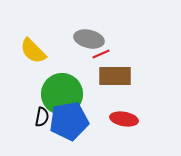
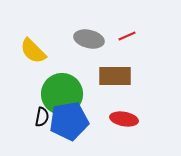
red line: moved 26 px right, 18 px up
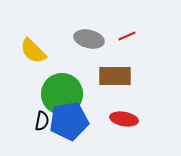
black semicircle: moved 4 px down
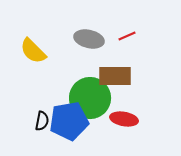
green circle: moved 28 px right, 4 px down
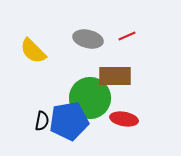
gray ellipse: moved 1 px left
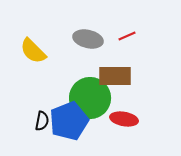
blue pentagon: rotated 12 degrees counterclockwise
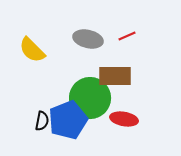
yellow semicircle: moved 1 px left, 1 px up
blue pentagon: moved 1 px left, 1 px up
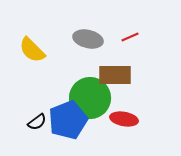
red line: moved 3 px right, 1 px down
brown rectangle: moved 1 px up
black semicircle: moved 5 px left, 1 px down; rotated 42 degrees clockwise
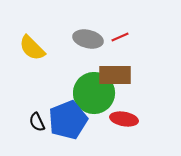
red line: moved 10 px left
yellow semicircle: moved 2 px up
green circle: moved 4 px right, 5 px up
black semicircle: rotated 102 degrees clockwise
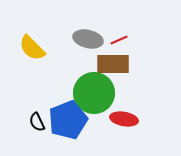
red line: moved 1 px left, 3 px down
brown rectangle: moved 2 px left, 11 px up
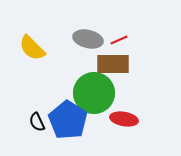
blue pentagon: rotated 18 degrees counterclockwise
